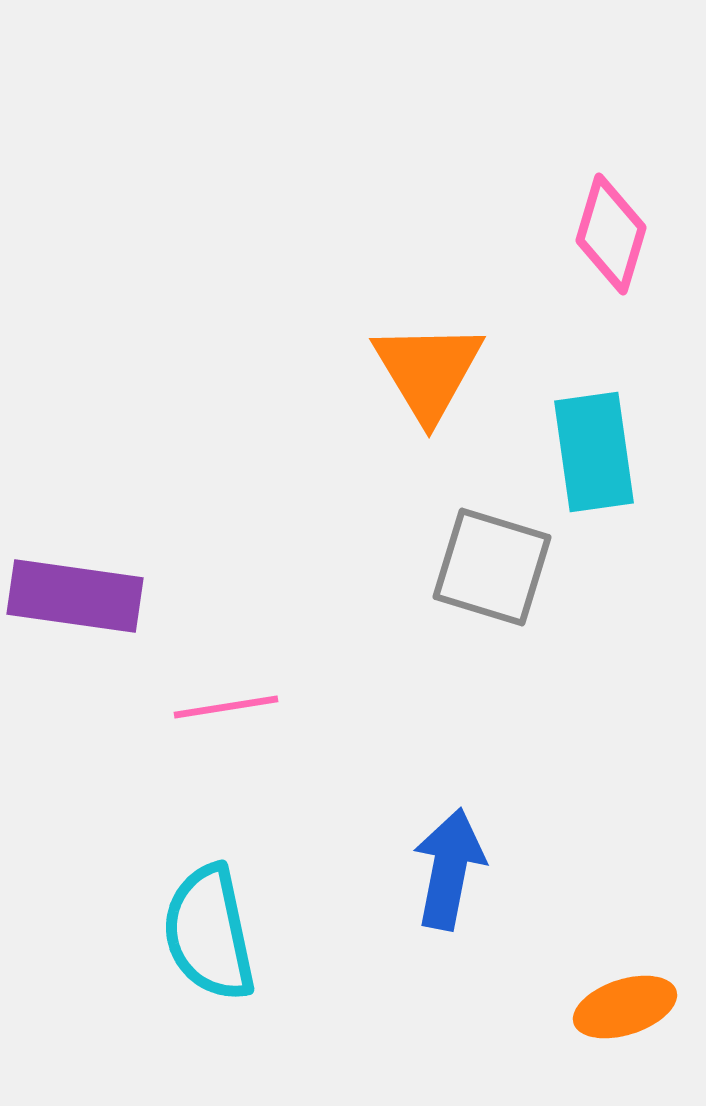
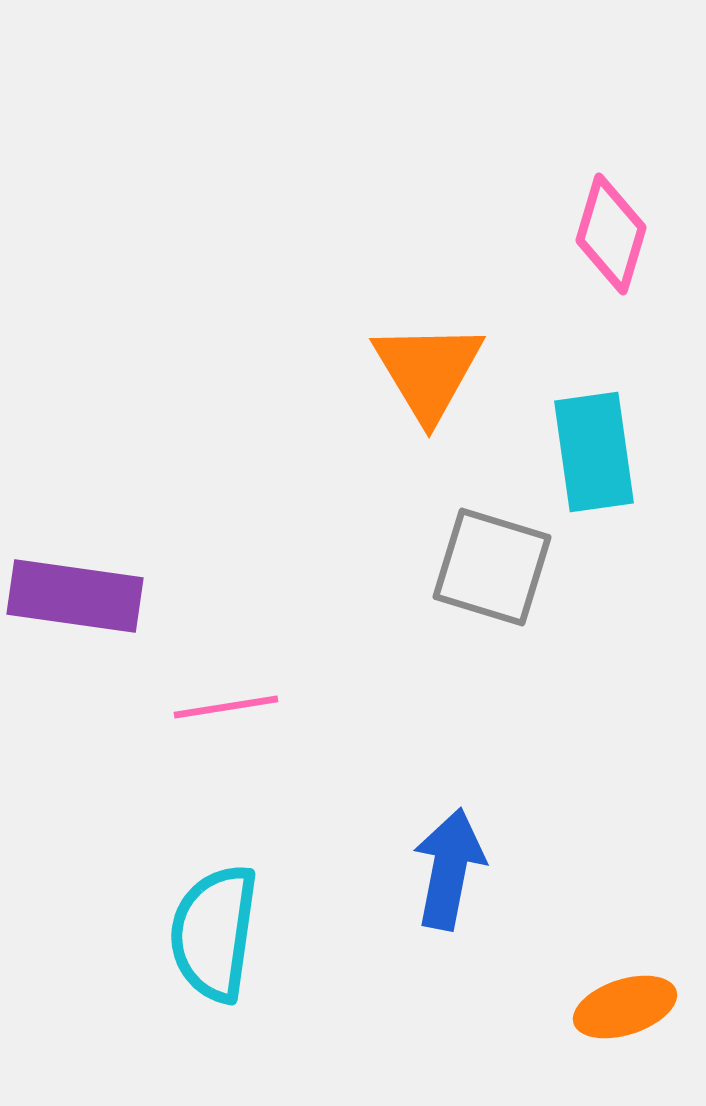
cyan semicircle: moved 5 px right; rotated 20 degrees clockwise
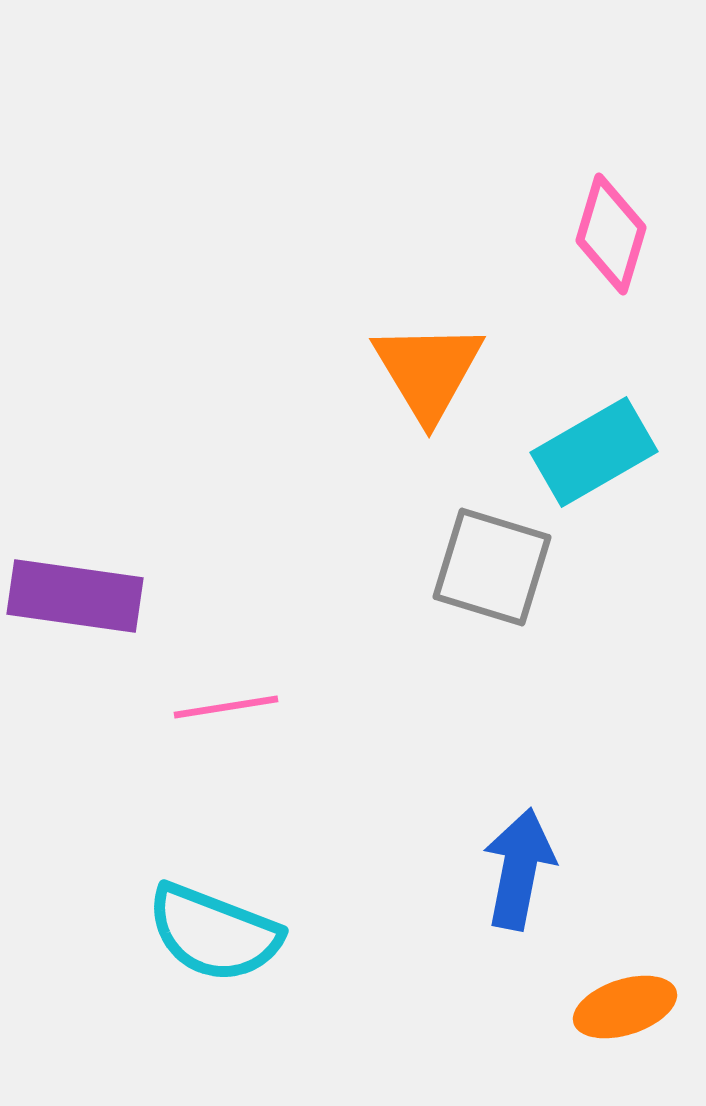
cyan rectangle: rotated 68 degrees clockwise
blue arrow: moved 70 px right
cyan semicircle: rotated 77 degrees counterclockwise
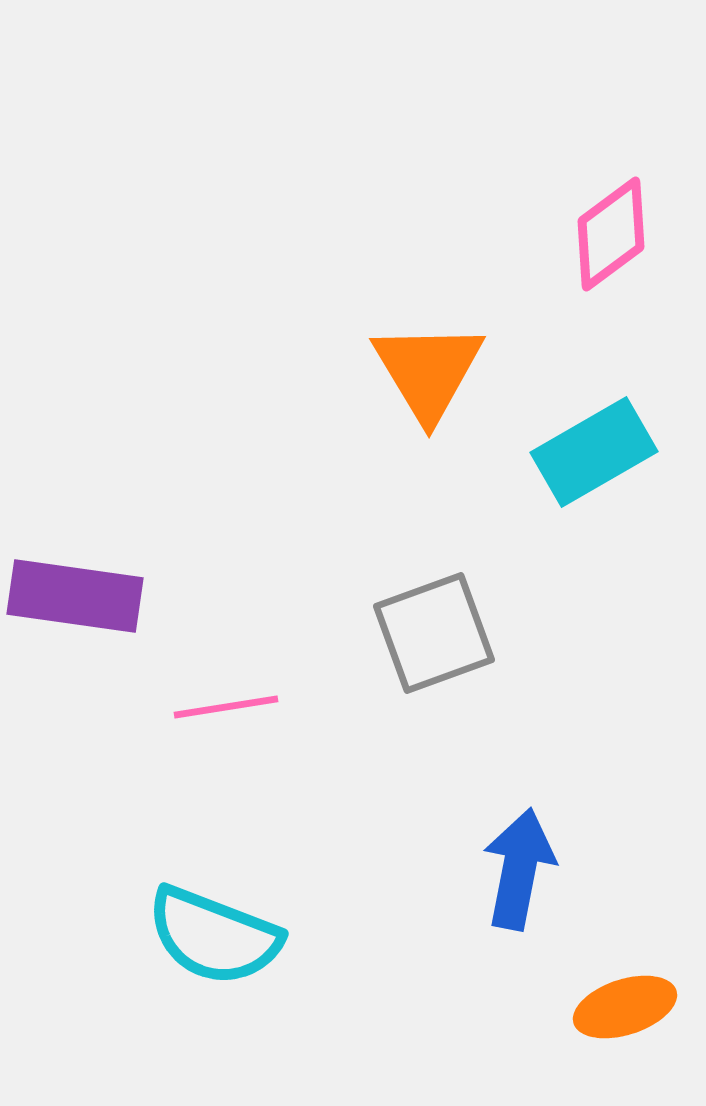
pink diamond: rotated 37 degrees clockwise
gray square: moved 58 px left, 66 px down; rotated 37 degrees counterclockwise
cyan semicircle: moved 3 px down
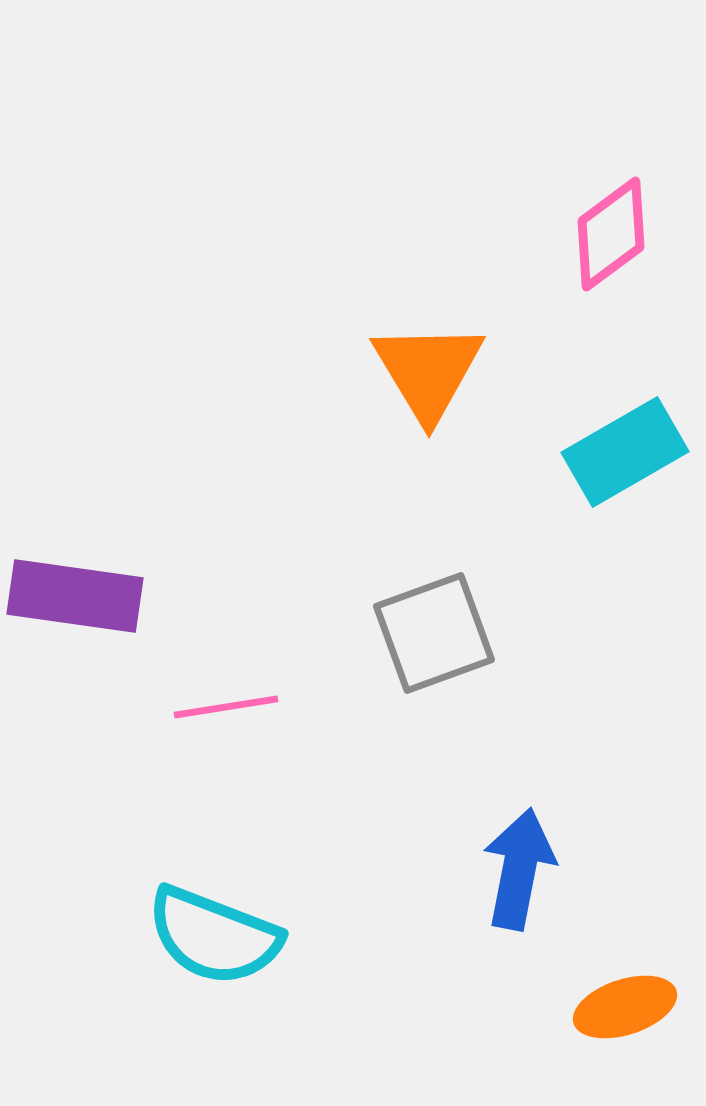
cyan rectangle: moved 31 px right
